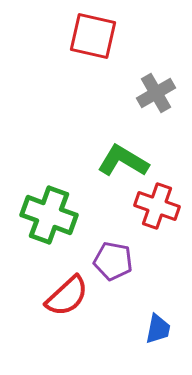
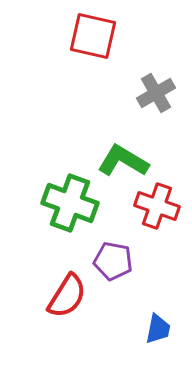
green cross: moved 21 px right, 12 px up
red semicircle: rotated 15 degrees counterclockwise
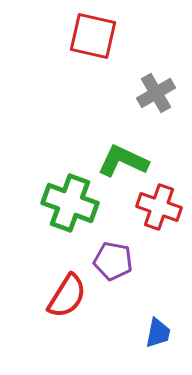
green L-shape: rotated 6 degrees counterclockwise
red cross: moved 2 px right, 1 px down
blue trapezoid: moved 4 px down
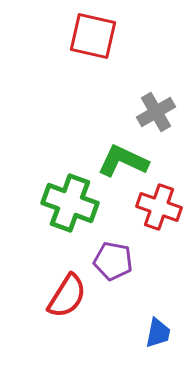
gray cross: moved 19 px down
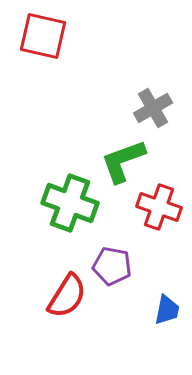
red square: moved 50 px left
gray cross: moved 3 px left, 4 px up
green L-shape: rotated 45 degrees counterclockwise
purple pentagon: moved 1 px left, 5 px down
blue trapezoid: moved 9 px right, 23 px up
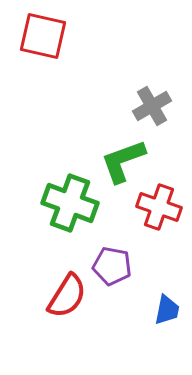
gray cross: moved 1 px left, 2 px up
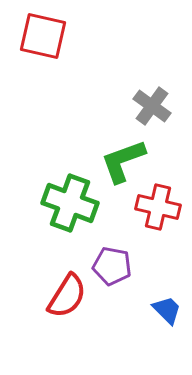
gray cross: rotated 24 degrees counterclockwise
red cross: moved 1 px left; rotated 6 degrees counterclockwise
blue trapezoid: rotated 56 degrees counterclockwise
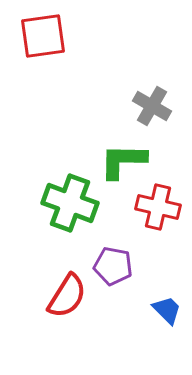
red square: rotated 21 degrees counterclockwise
gray cross: rotated 6 degrees counterclockwise
green L-shape: rotated 21 degrees clockwise
purple pentagon: moved 1 px right
